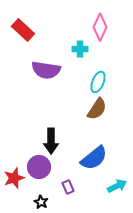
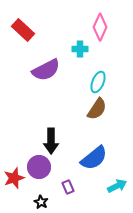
purple semicircle: rotated 36 degrees counterclockwise
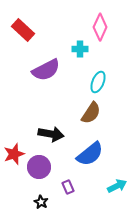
brown semicircle: moved 6 px left, 4 px down
black arrow: moved 7 px up; rotated 80 degrees counterclockwise
blue semicircle: moved 4 px left, 4 px up
red star: moved 24 px up
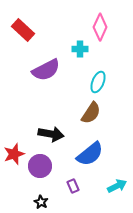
purple circle: moved 1 px right, 1 px up
purple rectangle: moved 5 px right, 1 px up
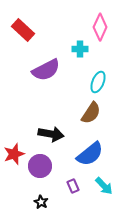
cyan arrow: moved 13 px left; rotated 72 degrees clockwise
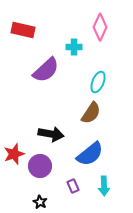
red rectangle: rotated 30 degrees counterclockwise
cyan cross: moved 6 px left, 2 px up
purple semicircle: rotated 16 degrees counterclockwise
cyan arrow: rotated 42 degrees clockwise
black star: moved 1 px left
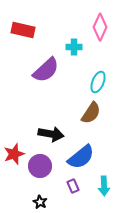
blue semicircle: moved 9 px left, 3 px down
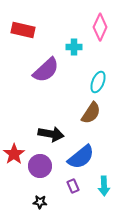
red star: rotated 15 degrees counterclockwise
black star: rotated 24 degrees counterclockwise
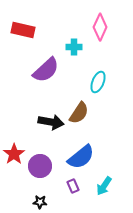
brown semicircle: moved 12 px left
black arrow: moved 12 px up
cyan arrow: rotated 36 degrees clockwise
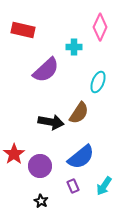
black star: moved 1 px right, 1 px up; rotated 24 degrees clockwise
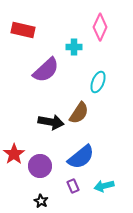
cyan arrow: rotated 42 degrees clockwise
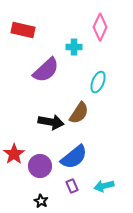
blue semicircle: moved 7 px left
purple rectangle: moved 1 px left
